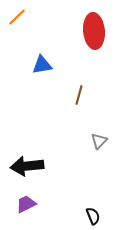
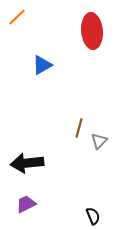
red ellipse: moved 2 px left
blue triangle: rotated 20 degrees counterclockwise
brown line: moved 33 px down
black arrow: moved 3 px up
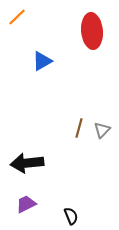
blue triangle: moved 4 px up
gray triangle: moved 3 px right, 11 px up
black semicircle: moved 22 px left
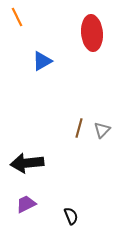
orange line: rotated 72 degrees counterclockwise
red ellipse: moved 2 px down
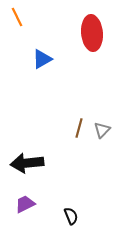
blue triangle: moved 2 px up
purple trapezoid: moved 1 px left
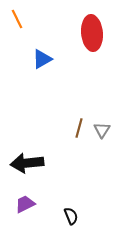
orange line: moved 2 px down
gray triangle: rotated 12 degrees counterclockwise
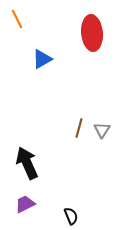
black arrow: rotated 72 degrees clockwise
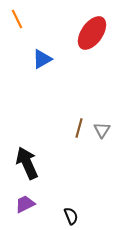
red ellipse: rotated 40 degrees clockwise
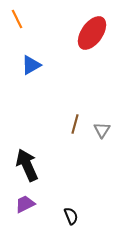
blue triangle: moved 11 px left, 6 px down
brown line: moved 4 px left, 4 px up
black arrow: moved 2 px down
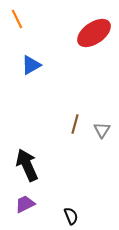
red ellipse: moved 2 px right; rotated 20 degrees clockwise
